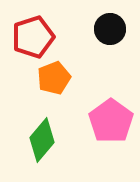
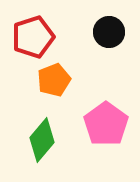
black circle: moved 1 px left, 3 px down
orange pentagon: moved 2 px down
pink pentagon: moved 5 px left, 3 px down
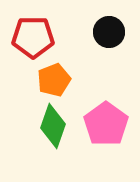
red pentagon: rotated 18 degrees clockwise
green diamond: moved 11 px right, 14 px up; rotated 21 degrees counterclockwise
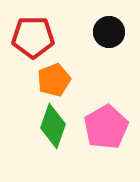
pink pentagon: moved 3 px down; rotated 6 degrees clockwise
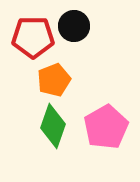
black circle: moved 35 px left, 6 px up
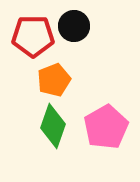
red pentagon: moved 1 px up
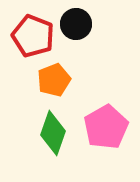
black circle: moved 2 px right, 2 px up
red pentagon: rotated 21 degrees clockwise
green diamond: moved 7 px down
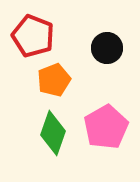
black circle: moved 31 px right, 24 px down
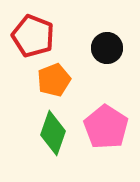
pink pentagon: rotated 9 degrees counterclockwise
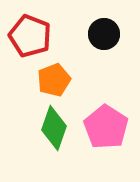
red pentagon: moved 3 px left
black circle: moved 3 px left, 14 px up
green diamond: moved 1 px right, 5 px up
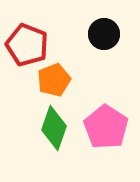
red pentagon: moved 3 px left, 9 px down
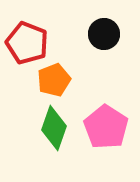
red pentagon: moved 2 px up
